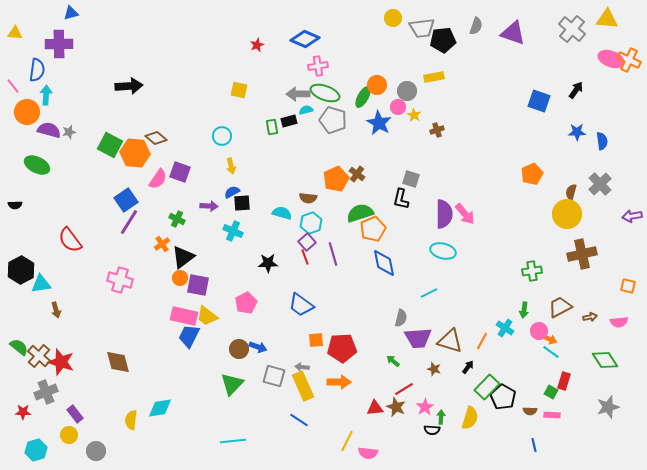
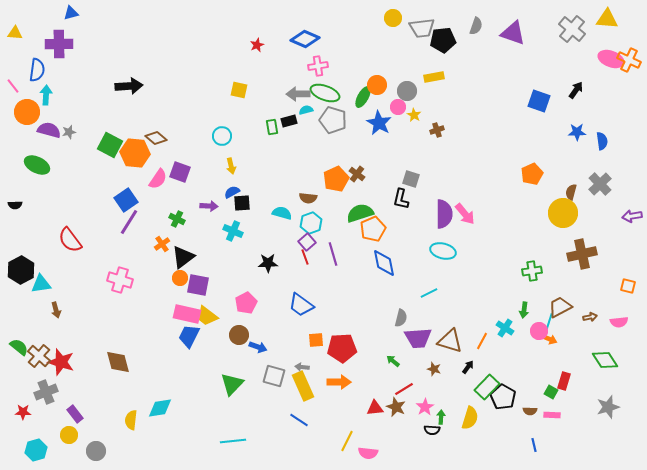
yellow circle at (567, 214): moved 4 px left, 1 px up
pink rectangle at (184, 316): moved 3 px right, 2 px up
brown circle at (239, 349): moved 14 px up
cyan line at (551, 352): moved 2 px left, 30 px up; rotated 72 degrees clockwise
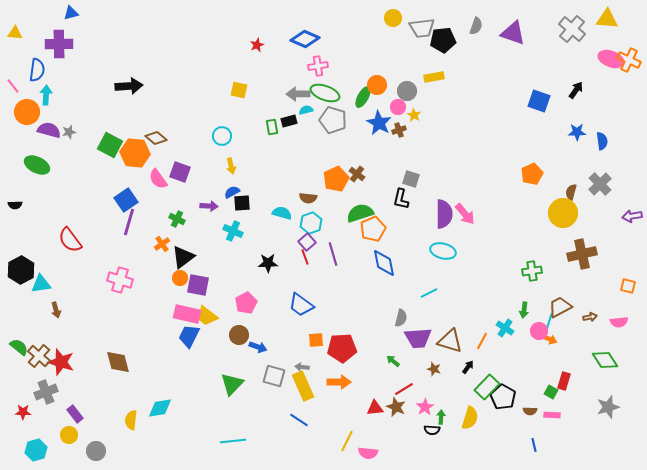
brown cross at (437, 130): moved 38 px left
pink semicircle at (158, 179): rotated 110 degrees clockwise
purple line at (129, 222): rotated 16 degrees counterclockwise
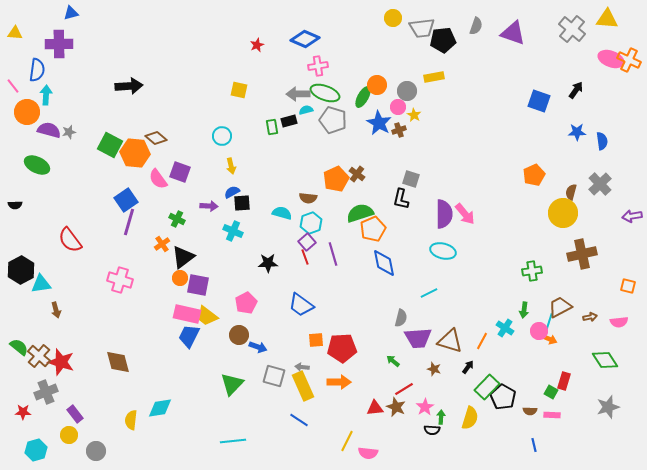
orange pentagon at (532, 174): moved 2 px right, 1 px down
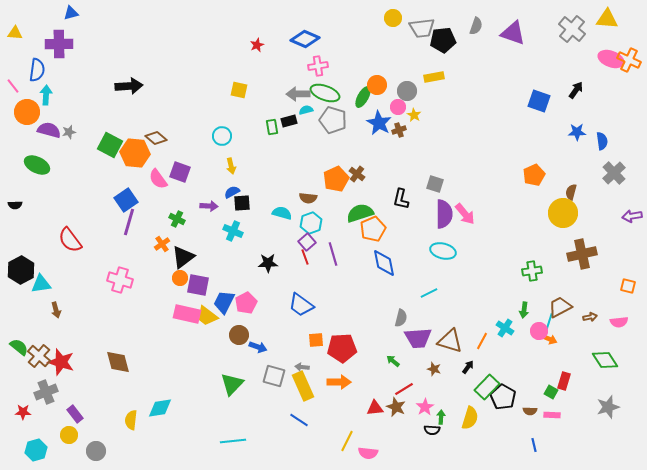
gray square at (411, 179): moved 24 px right, 5 px down
gray cross at (600, 184): moved 14 px right, 11 px up
blue trapezoid at (189, 336): moved 35 px right, 34 px up
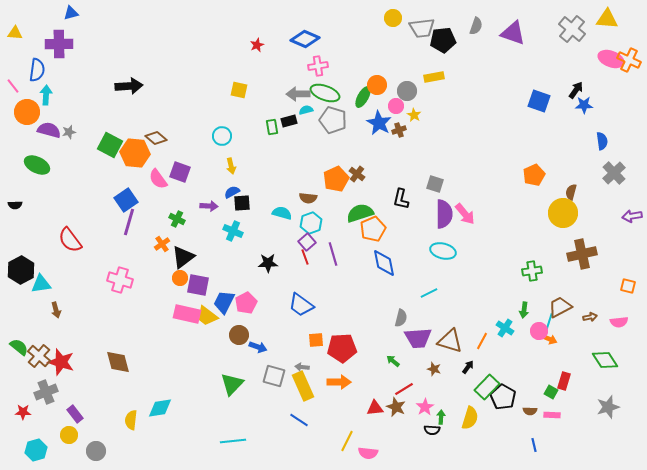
pink circle at (398, 107): moved 2 px left, 1 px up
blue star at (577, 132): moved 7 px right, 27 px up
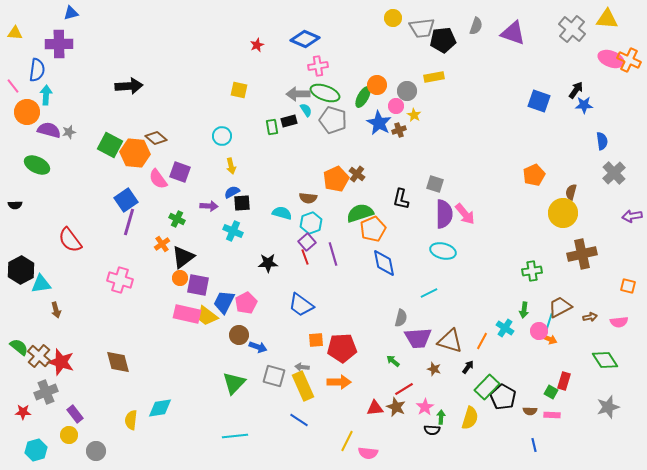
cyan semicircle at (306, 110): rotated 72 degrees clockwise
green triangle at (232, 384): moved 2 px right, 1 px up
cyan line at (233, 441): moved 2 px right, 5 px up
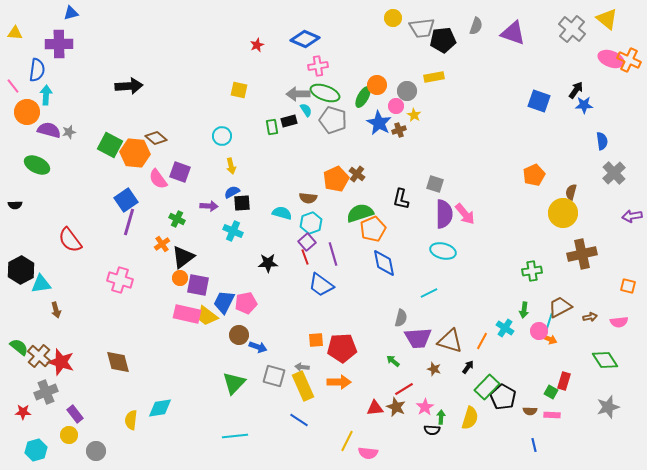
yellow triangle at (607, 19): rotated 35 degrees clockwise
pink pentagon at (246, 303): rotated 15 degrees clockwise
blue trapezoid at (301, 305): moved 20 px right, 20 px up
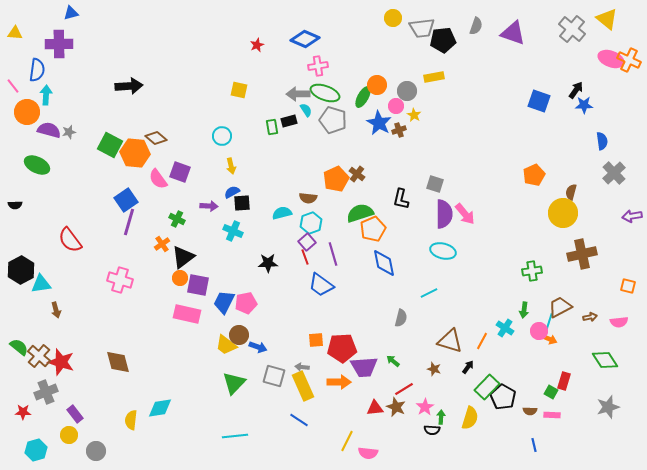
cyan semicircle at (282, 213): rotated 30 degrees counterclockwise
yellow trapezoid at (207, 316): moved 19 px right, 29 px down
purple trapezoid at (418, 338): moved 54 px left, 29 px down
